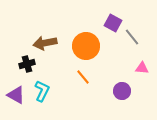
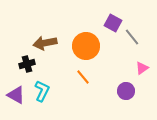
pink triangle: rotated 40 degrees counterclockwise
purple circle: moved 4 px right
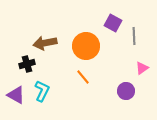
gray line: moved 2 px right, 1 px up; rotated 36 degrees clockwise
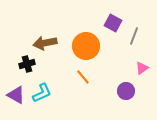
gray line: rotated 24 degrees clockwise
cyan L-shape: moved 2 px down; rotated 40 degrees clockwise
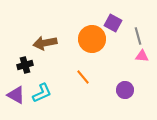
gray line: moved 4 px right; rotated 36 degrees counterclockwise
orange circle: moved 6 px right, 7 px up
black cross: moved 2 px left, 1 px down
pink triangle: moved 12 px up; rotated 40 degrees clockwise
purple circle: moved 1 px left, 1 px up
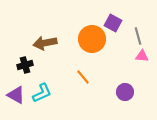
purple circle: moved 2 px down
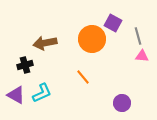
purple circle: moved 3 px left, 11 px down
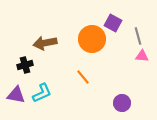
purple triangle: rotated 18 degrees counterclockwise
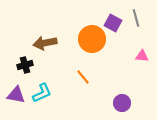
gray line: moved 2 px left, 18 px up
